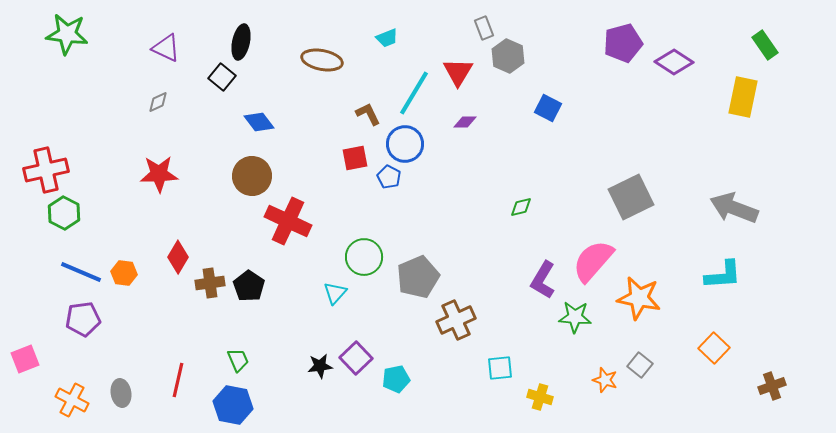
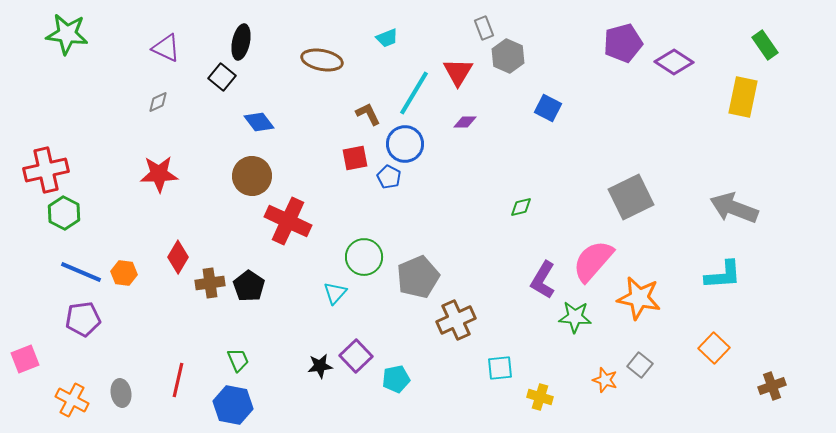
purple square at (356, 358): moved 2 px up
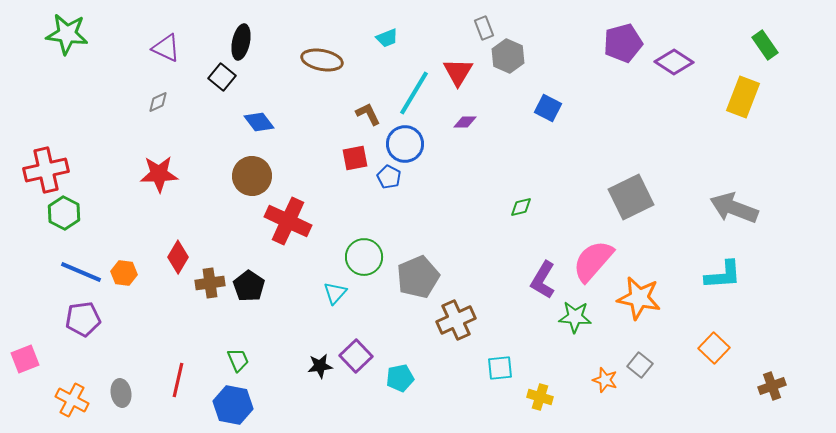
yellow rectangle at (743, 97): rotated 9 degrees clockwise
cyan pentagon at (396, 379): moved 4 px right, 1 px up
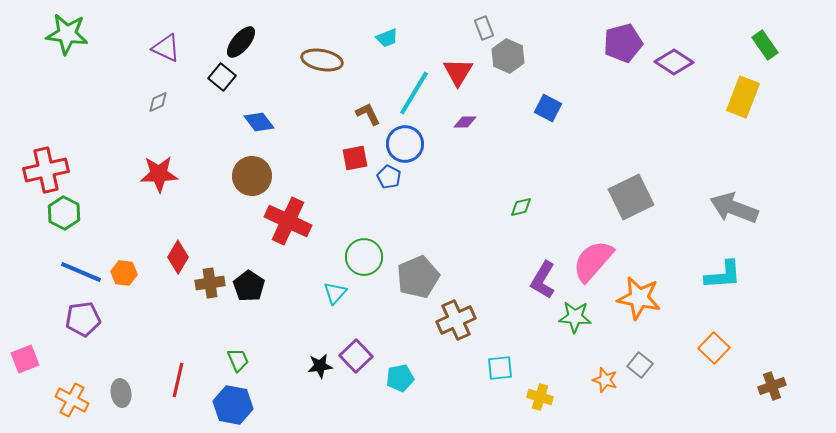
black ellipse at (241, 42): rotated 28 degrees clockwise
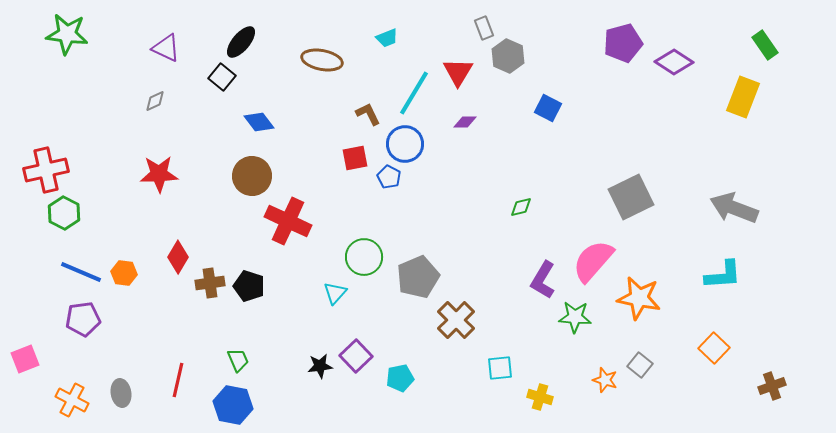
gray diamond at (158, 102): moved 3 px left, 1 px up
black pentagon at (249, 286): rotated 16 degrees counterclockwise
brown cross at (456, 320): rotated 21 degrees counterclockwise
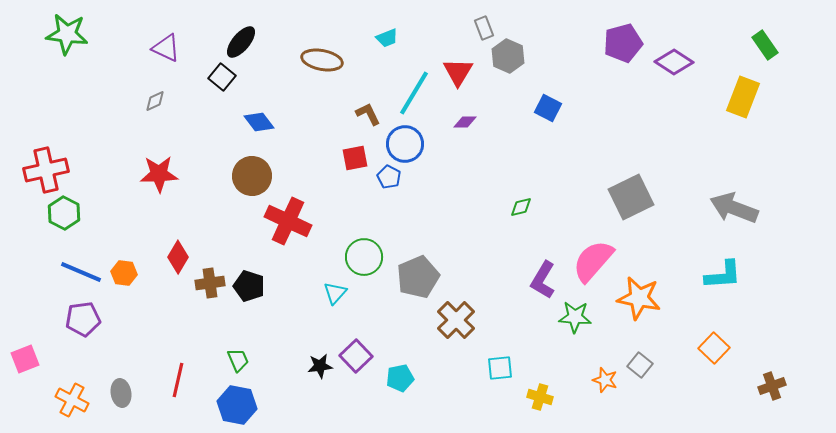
blue hexagon at (233, 405): moved 4 px right
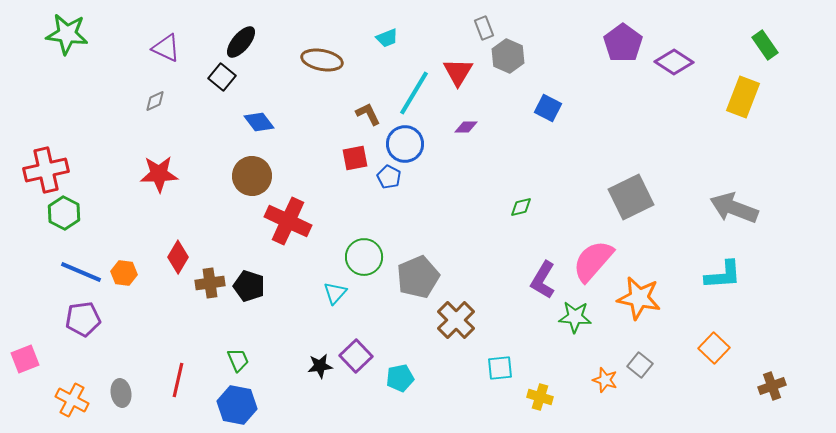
purple pentagon at (623, 43): rotated 21 degrees counterclockwise
purple diamond at (465, 122): moved 1 px right, 5 px down
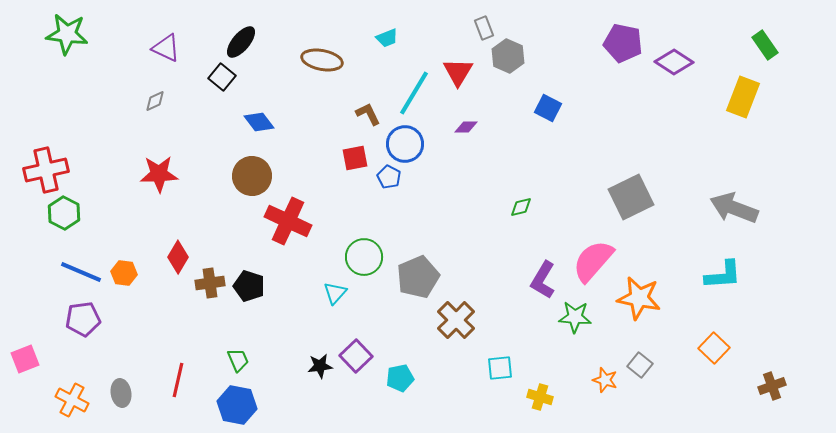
purple pentagon at (623, 43): rotated 24 degrees counterclockwise
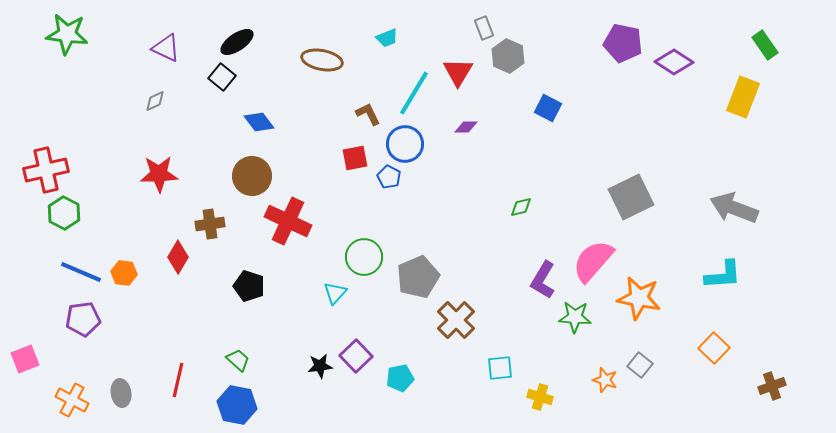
black ellipse at (241, 42): moved 4 px left; rotated 16 degrees clockwise
brown cross at (210, 283): moved 59 px up
green trapezoid at (238, 360): rotated 25 degrees counterclockwise
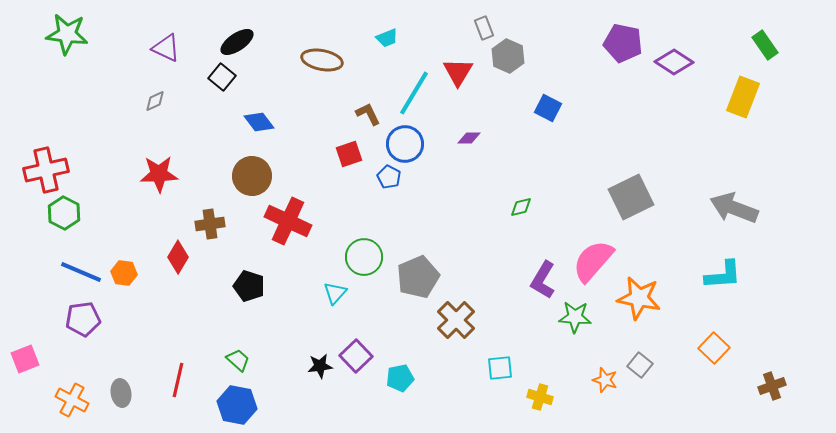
purple diamond at (466, 127): moved 3 px right, 11 px down
red square at (355, 158): moved 6 px left, 4 px up; rotated 8 degrees counterclockwise
